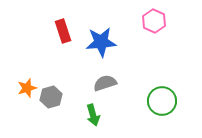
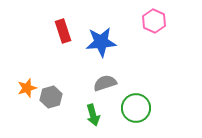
green circle: moved 26 px left, 7 px down
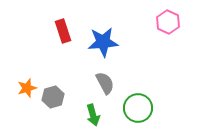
pink hexagon: moved 14 px right, 1 px down
blue star: moved 2 px right
gray semicircle: rotated 80 degrees clockwise
gray hexagon: moved 2 px right
green circle: moved 2 px right
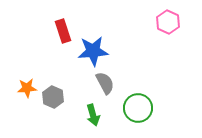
blue star: moved 10 px left, 9 px down
orange star: rotated 12 degrees clockwise
gray hexagon: rotated 20 degrees counterclockwise
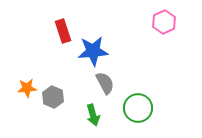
pink hexagon: moved 4 px left; rotated 10 degrees clockwise
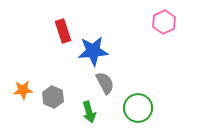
orange star: moved 4 px left, 2 px down
green arrow: moved 4 px left, 3 px up
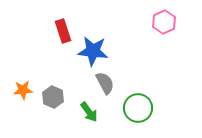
blue star: rotated 12 degrees clockwise
green arrow: rotated 20 degrees counterclockwise
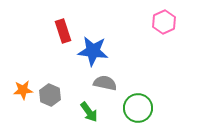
gray semicircle: rotated 50 degrees counterclockwise
gray hexagon: moved 3 px left, 2 px up
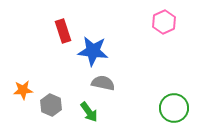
gray semicircle: moved 2 px left
gray hexagon: moved 1 px right, 10 px down
green circle: moved 36 px right
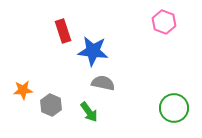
pink hexagon: rotated 15 degrees counterclockwise
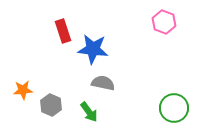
blue star: moved 2 px up
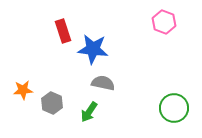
gray hexagon: moved 1 px right, 2 px up
green arrow: rotated 70 degrees clockwise
